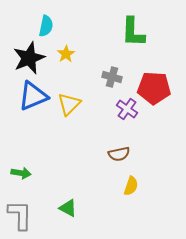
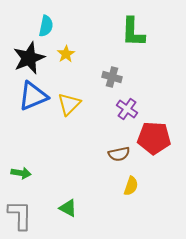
red pentagon: moved 50 px down
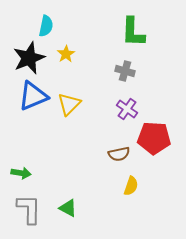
gray cross: moved 13 px right, 6 px up
gray L-shape: moved 9 px right, 6 px up
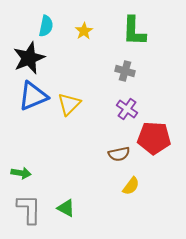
green L-shape: moved 1 px right, 1 px up
yellow star: moved 18 px right, 23 px up
yellow semicircle: rotated 18 degrees clockwise
green triangle: moved 2 px left
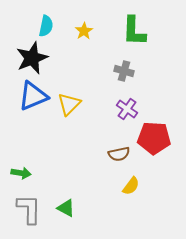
black star: moved 3 px right
gray cross: moved 1 px left
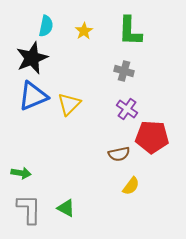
green L-shape: moved 4 px left
red pentagon: moved 2 px left, 1 px up
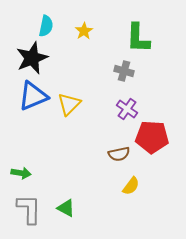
green L-shape: moved 8 px right, 7 px down
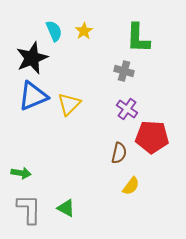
cyan semicircle: moved 8 px right, 5 px down; rotated 35 degrees counterclockwise
brown semicircle: moved 1 px up; rotated 65 degrees counterclockwise
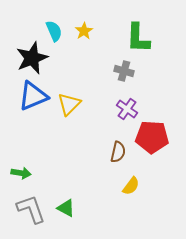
brown semicircle: moved 1 px left, 1 px up
gray L-shape: moved 2 px right; rotated 20 degrees counterclockwise
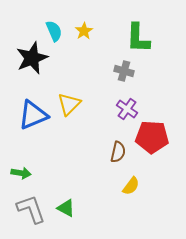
blue triangle: moved 19 px down
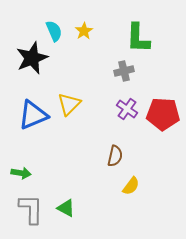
gray cross: rotated 30 degrees counterclockwise
red pentagon: moved 11 px right, 23 px up
brown semicircle: moved 3 px left, 4 px down
gray L-shape: rotated 20 degrees clockwise
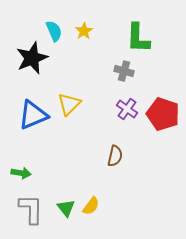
gray cross: rotated 30 degrees clockwise
red pentagon: rotated 16 degrees clockwise
yellow semicircle: moved 40 px left, 20 px down
green triangle: rotated 24 degrees clockwise
